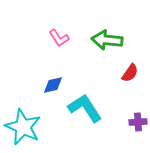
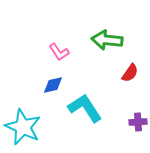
pink L-shape: moved 14 px down
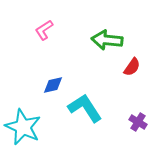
pink L-shape: moved 15 px left, 22 px up; rotated 90 degrees clockwise
red semicircle: moved 2 px right, 6 px up
purple cross: rotated 36 degrees clockwise
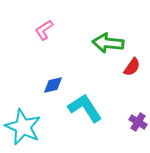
green arrow: moved 1 px right, 3 px down
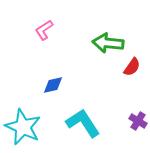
cyan L-shape: moved 2 px left, 15 px down
purple cross: moved 1 px up
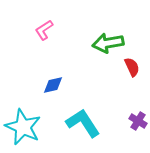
green arrow: rotated 16 degrees counterclockwise
red semicircle: rotated 60 degrees counterclockwise
